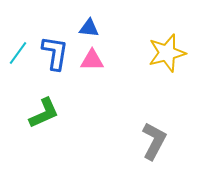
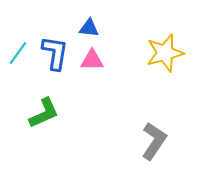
yellow star: moved 2 px left
gray L-shape: rotated 6 degrees clockwise
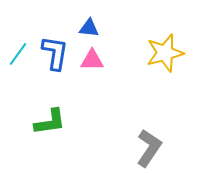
cyan line: moved 1 px down
green L-shape: moved 6 px right, 9 px down; rotated 16 degrees clockwise
gray L-shape: moved 5 px left, 7 px down
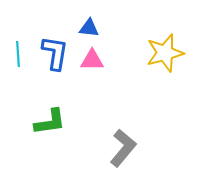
cyan line: rotated 40 degrees counterclockwise
gray L-shape: moved 26 px left; rotated 6 degrees clockwise
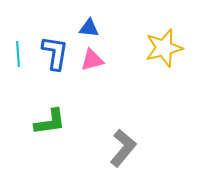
yellow star: moved 1 px left, 5 px up
pink triangle: rotated 15 degrees counterclockwise
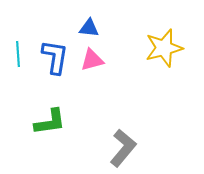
blue L-shape: moved 4 px down
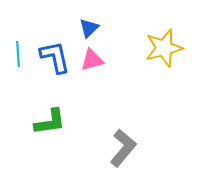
blue triangle: rotated 50 degrees counterclockwise
blue L-shape: rotated 21 degrees counterclockwise
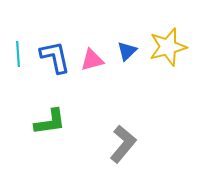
blue triangle: moved 38 px right, 23 px down
yellow star: moved 4 px right, 1 px up
gray L-shape: moved 4 px up
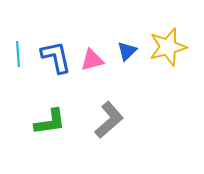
blue L-shape: moved 1 px right
gray L-shape: moved 14 px left, 24 px up; rotated 9 degrees clockwise
